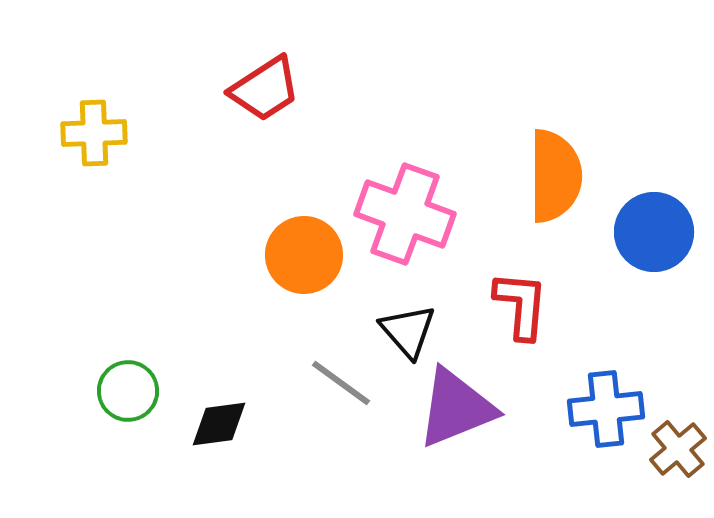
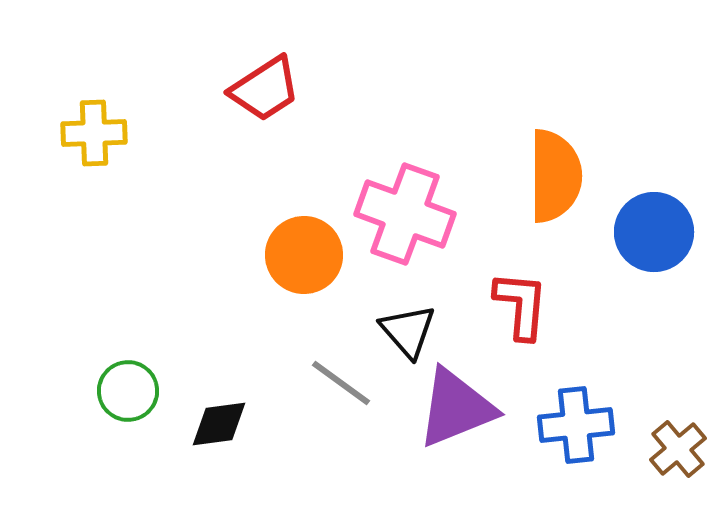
blue cross: moved 30 px left, 16 px down
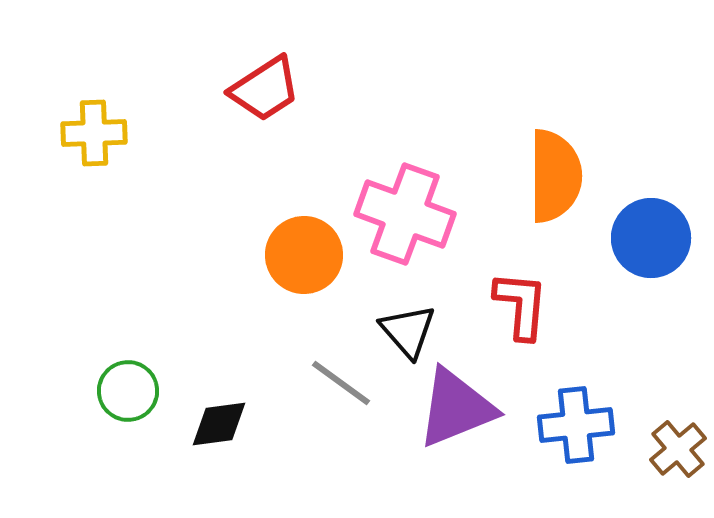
blue circle: moved 3 px left, 6 px down
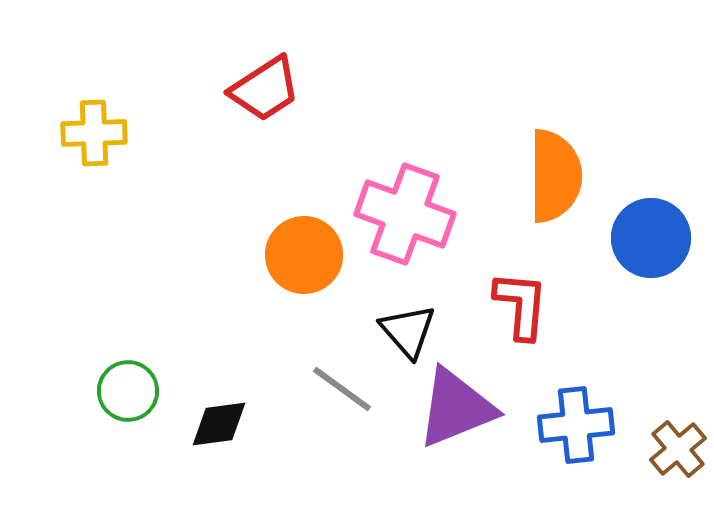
gray line: moved 1 px right, 6 px down
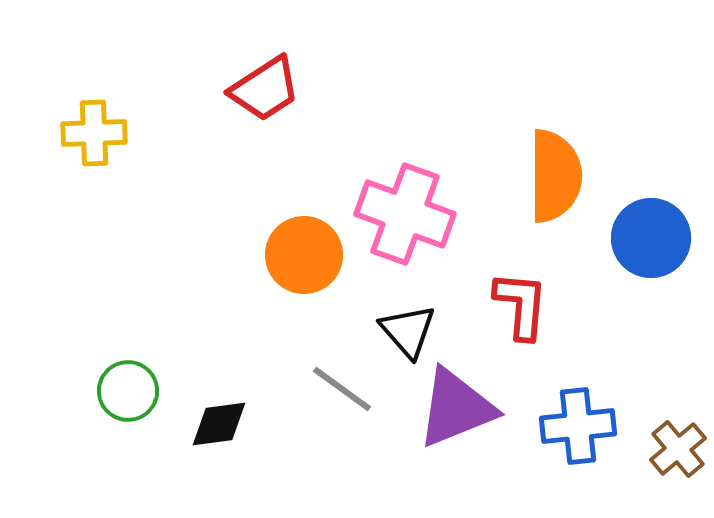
blue cross: moved 2 px right, 1 px down
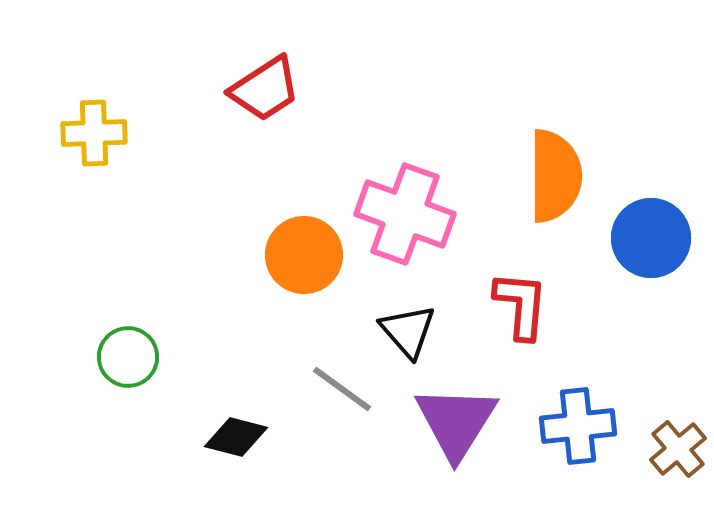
green circle: moved 34 px up
purple triangle: moved 14 px down; rotated 36 degrees counterclockwise
black diamond: moved 17 px right, 13 px down; rotated 22 degrees clockwise
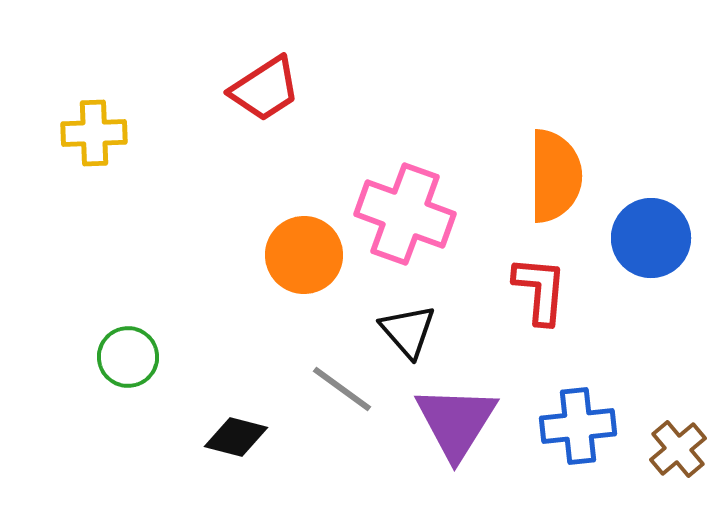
red L-shape: moved 19 px right, 15 px up
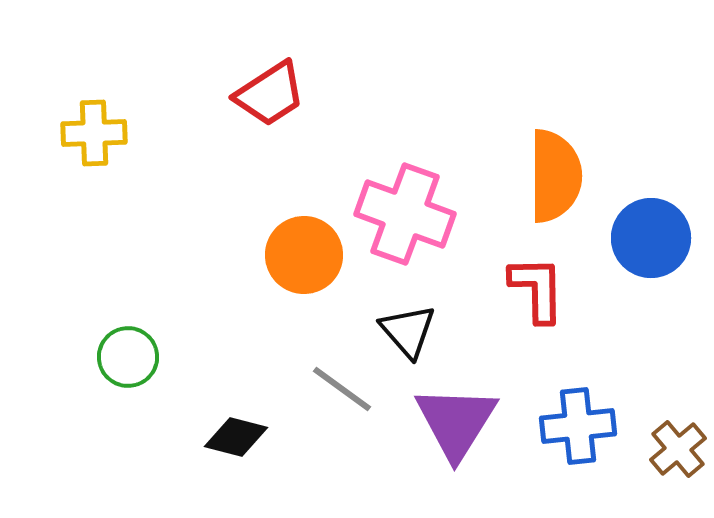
red trapezoid: moved 5 px right, 5 px down
red L-shape: moved 3 px left, 1 px up; rotated 6 degrees counterclockwise
